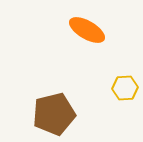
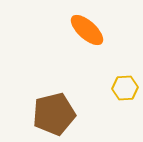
orange ellipse: rotated 12 degrees clockwise
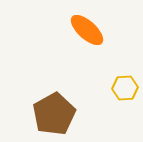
brown pentagon: rotated 15 degrees counterclockwise
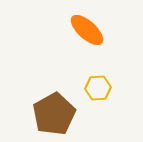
yellow hexagon: moved 27 px left
